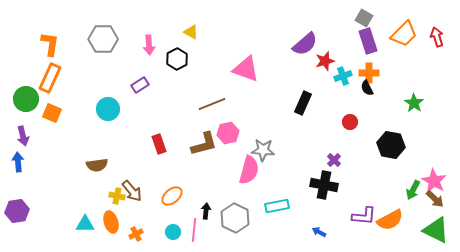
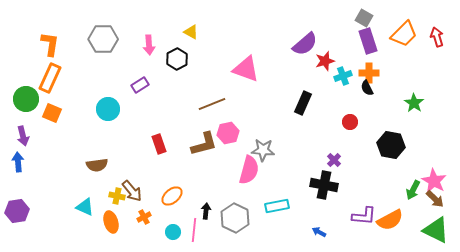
cyan triangle at (85, 224): moved 17 px up; rotated 24 degrees clockwise
orange cross at (136, 234): moved 8 px right, 17 px up
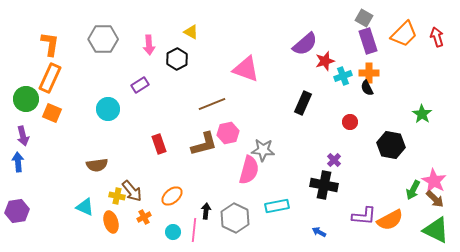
green star at (414, 103): moved 8 px right, 11 px down
